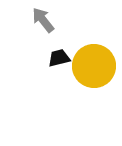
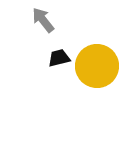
yellow circle: moved 3 px right
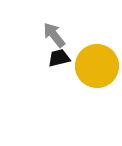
gray arrow: moved 11 px right, 15 px down
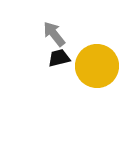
gray arrow: moved 1 px up
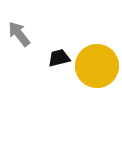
gray arrow: moved 35 px left
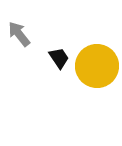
black trapezoid: rotated 70 degrees clockwise
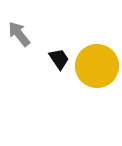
black trapezoid: moved 1 px down
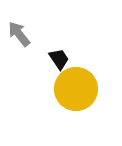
yellow circle: moved 21 px left, 23 px down
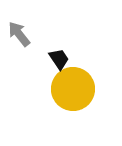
yellow circle: moved 3 px left
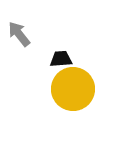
black trapezoid: moved 2 px right; rotated 60 degrees counterclockwise
